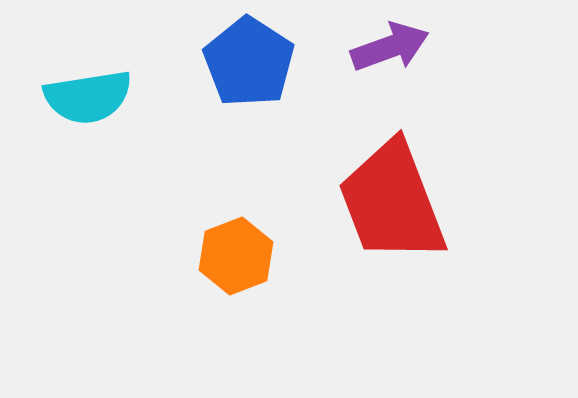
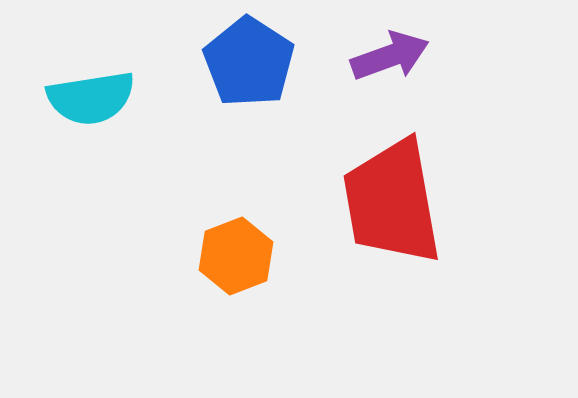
purple arrow: moved 9 px down
cyan semicircle: moved 3 px right, 1 px down
red trapezoid: rotated 11 degrees clockwise
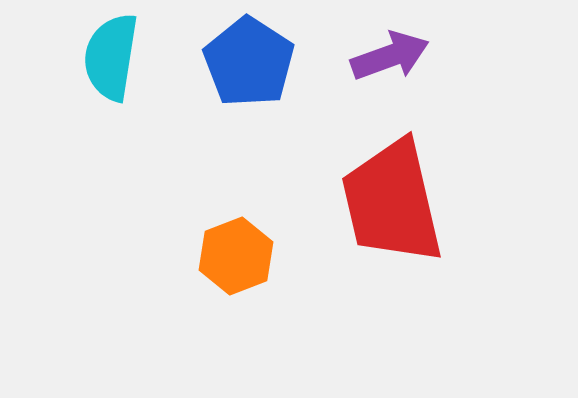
cyan semicircle: moved 20 px right, 41 px up; rotated 108 degrees clockwise
red trapezoid: rotated 3 degrees counterclockwise
